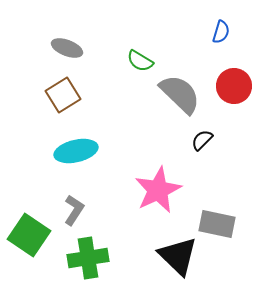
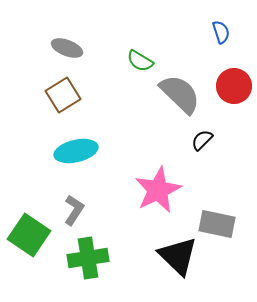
blue semicircle: rotated 35 degrees counterclockwise
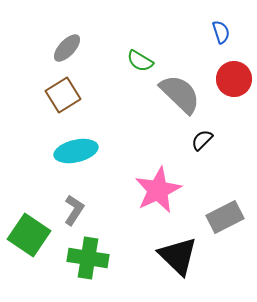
gray ellipse: rotated 68 degrees counterclockwise
red circle: moved 7 px up
gray rectangle: moved 8 px right, 7 px up; rotated 39 degrees counterclockwise
green cross: rotated 18 degrees clockwise
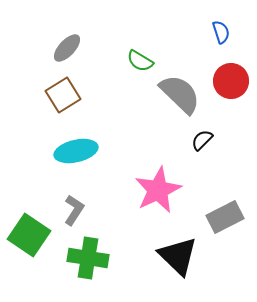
red circle: moved 3 px left, 2 px down
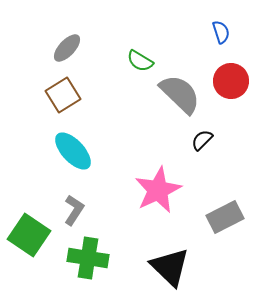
cyan ellipse: moved 3 px left; rotated 60 degrees clockwise
black triangle: moved 8 px left, 11 px down
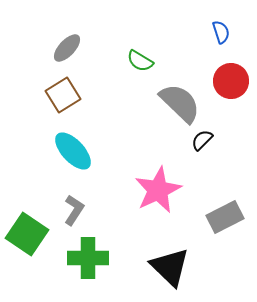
gray semicircle: moved 9 px down
green square: moved 2 px left, 1 px up
green cross: rotated 9 degrees counterclockwise
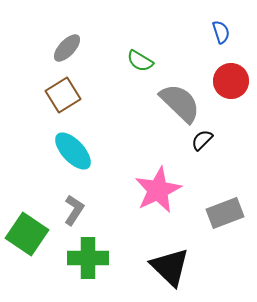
gray rectangle: moved 4 px up; rotated 6 degrees clockwise
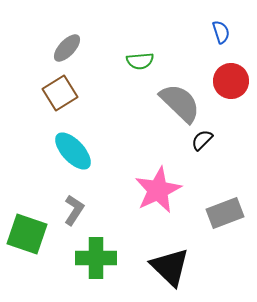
green semicircle: rotated 36 degrees counterclockwise
brown square: moved 3 px left, 2 px up
green square: rotated 15 degrees counterclockwise
green cross: moved 8 px right
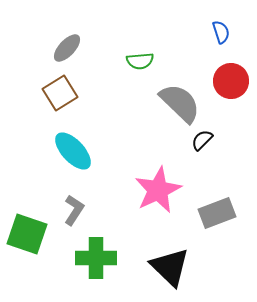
gray rectangle: moved 8 px left
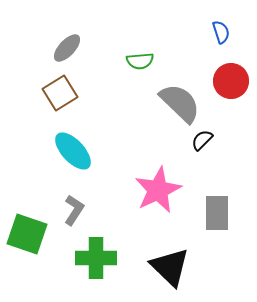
gray rectangle: rotated 69 degrees counterclockwise
